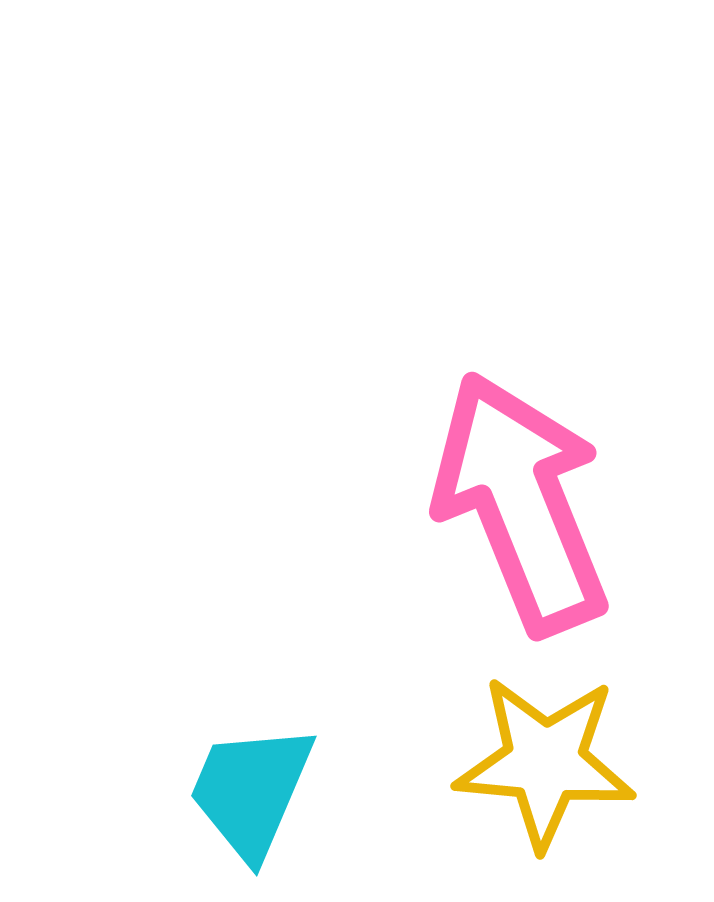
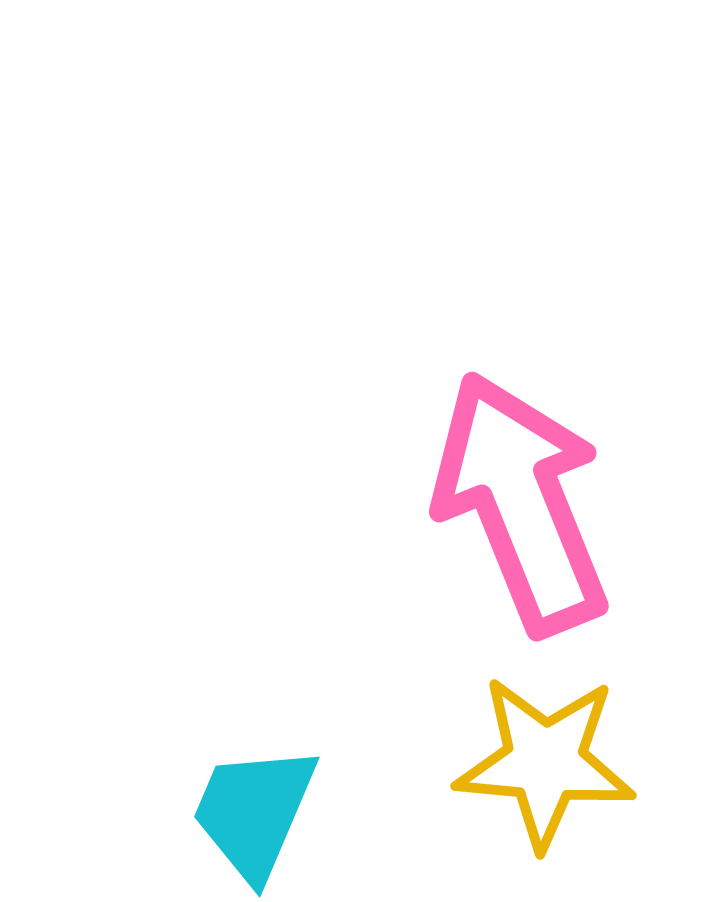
cyan trapezoid: moved 3 px right, 21 px down
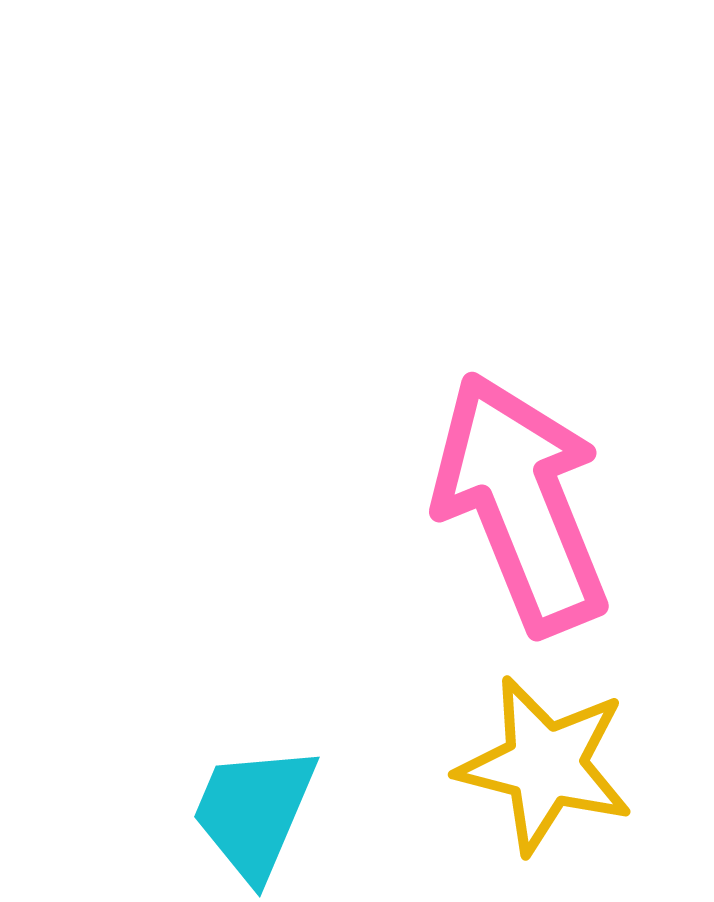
yellow star: moved 3 px down; rotated 9 degrees clockwise
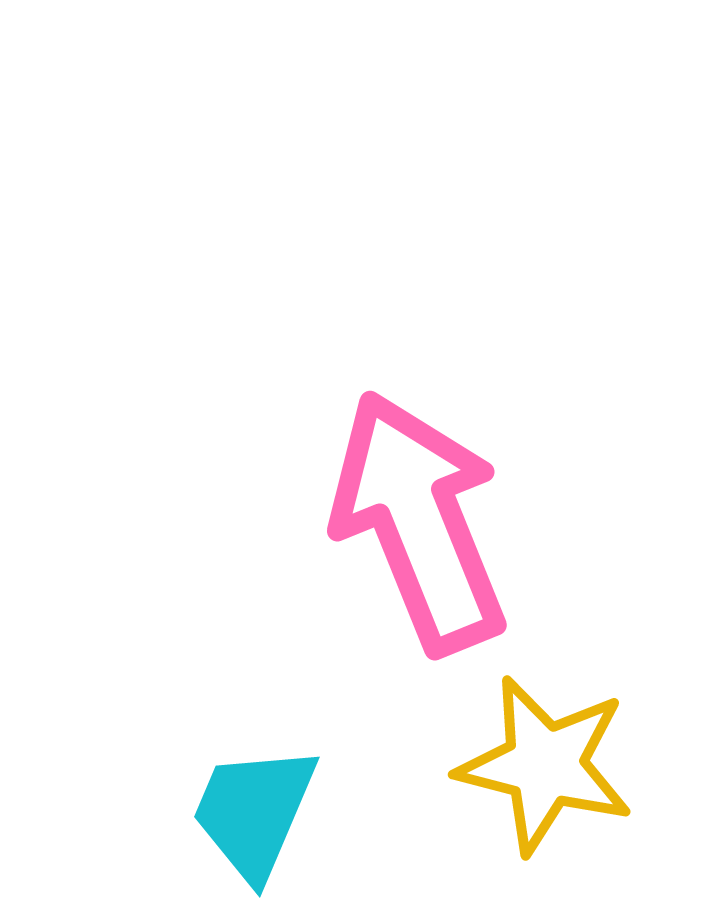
pink arrow: moved 102 px left, 19 px down
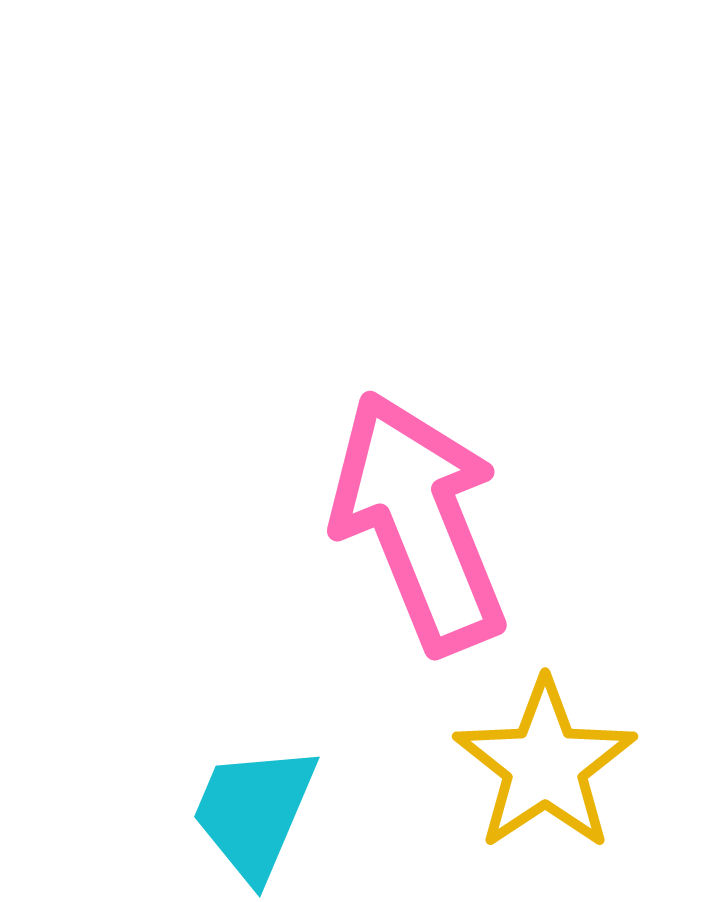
yellow star: rotated 24 degrees clockwise
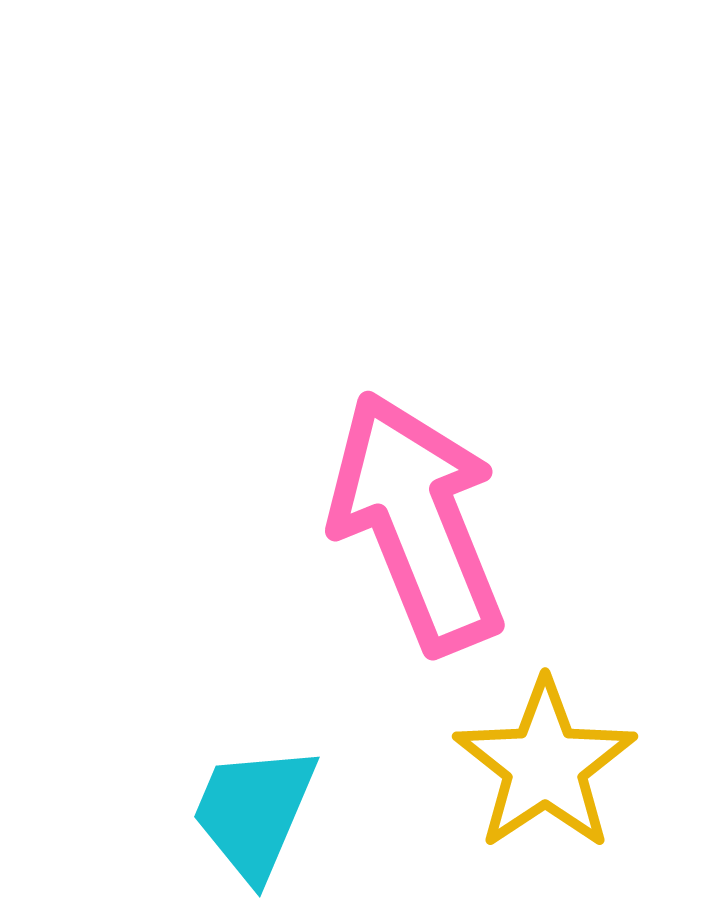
pink arrow: moved 2 px left
